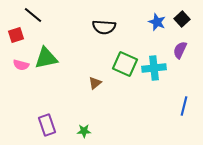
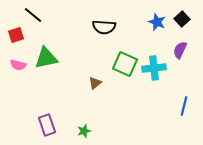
pink semicircle: moved 3 px left
green star: rotated 16 degrees counterclockwise
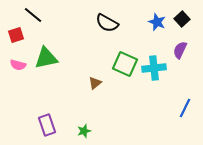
black semicircle: moved 3 px right, 4 px up; rotated 25 degrees clockwise
blue line: moved 1 px right, 2 px down; rotated 12 degrees clockwise
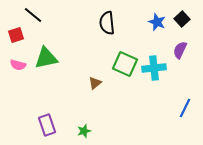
black semicircle: rotated 55 degrees clockwise
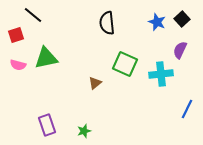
cyan cross: moved 7 px right, 6 px down
blue line: moved 2 px right, 1 px down
